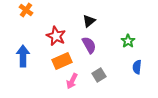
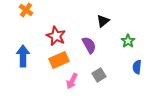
black triangle: moved 14 px right
orange rectangle: moved 3 px left, 1 px up
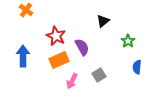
purple semicircle: moved 7 px left, 2 px down
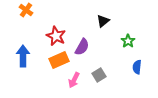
purple semicircle: rotated 60 degrees clockwise
pink arrow: moved 2 px right, 1 px up
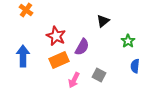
blue semicircle: moved 2 px left, 1 px up
gray square: rotated 32 degrees counterclockwise
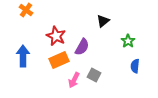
gray square: moved 5 px left
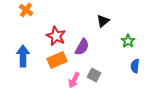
orange rectangle: moved 2 px left
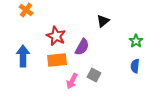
green star: moved 8 px right
orange rectangle: rotated 18 degrees clockwise
pink arrow: moved 2 px left, 1 px down
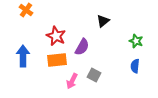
green star: rotated 16 degrees counterclockwise
